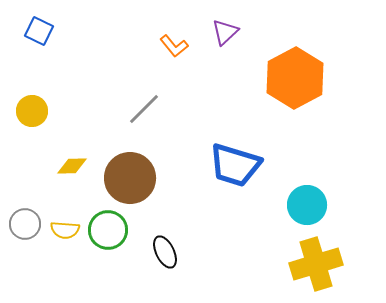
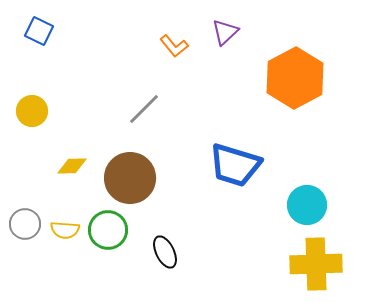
yellow cross: rotated 15 degrees clockwise
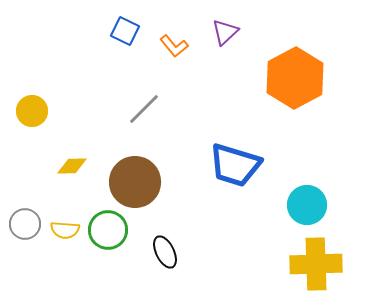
blue square: moved 86 px right
brown circle: moved 5 px right, 4 px down
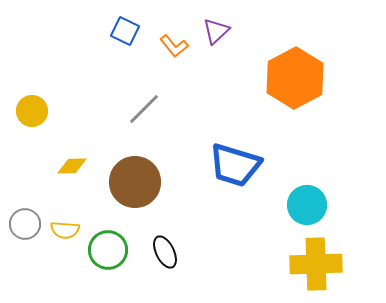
purple triangle: moved 9 px left, 1 px up
green circle: moved 20 px down
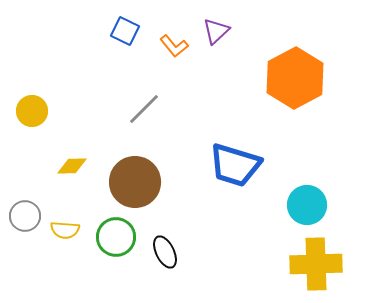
gray circle: moved 8 px up
green circle: moved 8 px right, 13 px up
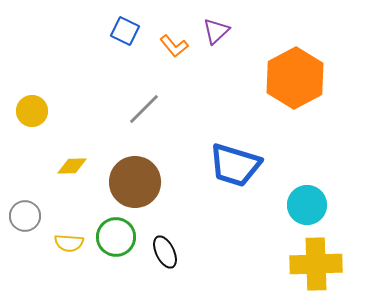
yellow semicircle: moved 4 px right, 13 px down
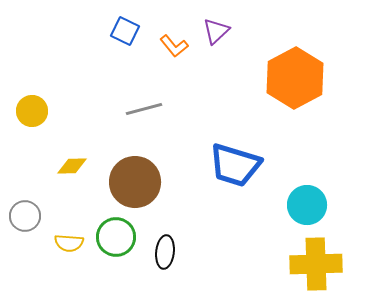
gray line: rotated 30 degrees clockwise
black ellipse: rotated 32 degrees clockwise
